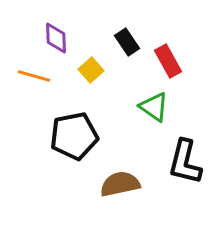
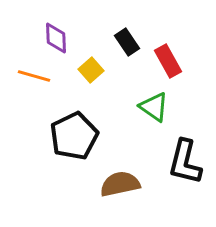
black pentagon: rotated 15 degrees counterclockwise
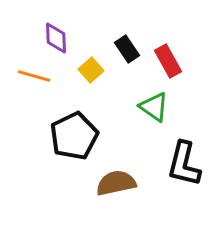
black rectangle: moved 7 px down
black L-shape: moved 1 px left, 2 px down
brown semicircle: moved 4 px left, 1 px up
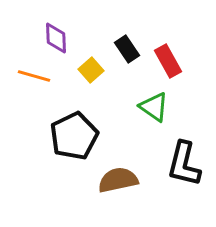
brown semicircle: moved 2 px right, 3 px up
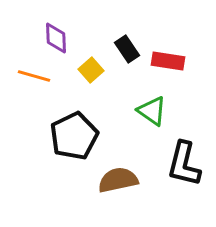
red rectangle: rotated 52 degrees counterclockwise
green triangle: moved 2 px left, 4 px down
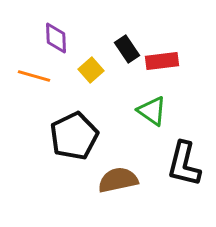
red rectangle: moved 6 px left; rotated 16 degrees counterclockwise
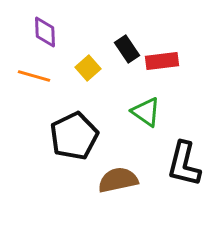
purple diamond: moved 11 px left, 6 px up
yellow square: moved 3 px left, 2 px up
green triangle: moved 6 px left, 1 px down
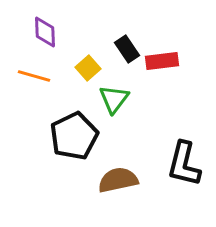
green triangle: moved 32 px left, 13 px up; rotated 32 degrees clockwise
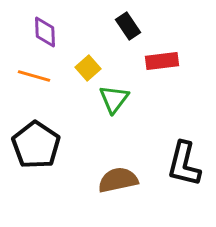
black rectangle: moved 1 px right, 23 px up
black pentagon: moved 38 px left, 9 px down; rotated 12 degrees counterclockwise
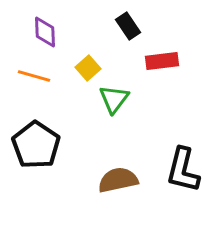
black L-shape: moved 1 px left, 6 px down
